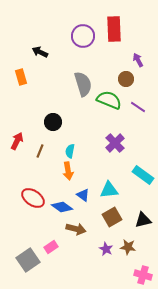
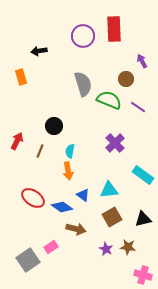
black arrow: moved 1 px left, 1 px up; rotated 35 degrees counterclockwise
purple arrow: moved 4 px right, 1 px down
black circle: moved 1 px right, 4 px down
black triangle: moved 1 px up
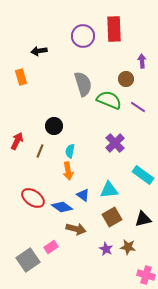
purple arrow: rotated 24 degrees clockwise
pink cross: moved 3 px right
